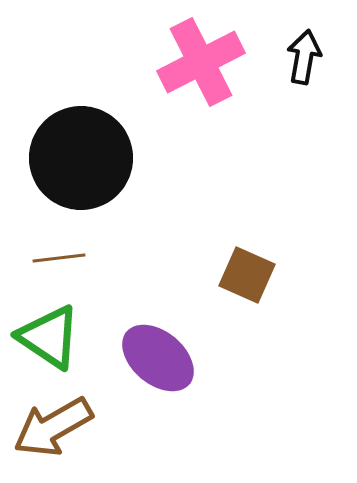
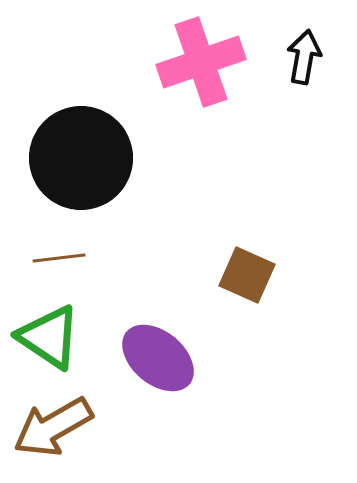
pink cross: rotated 8 degrees clockwise
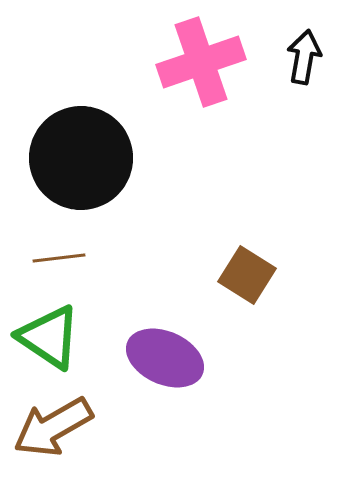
brown square: rotated 8 degrees clockwise
purple ellipse: moved 7 px right; rotated 16 degrees counterclockwise
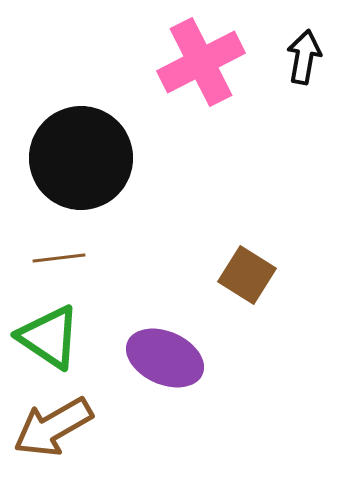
pink cross: rotated 8 degrees counterclockwise
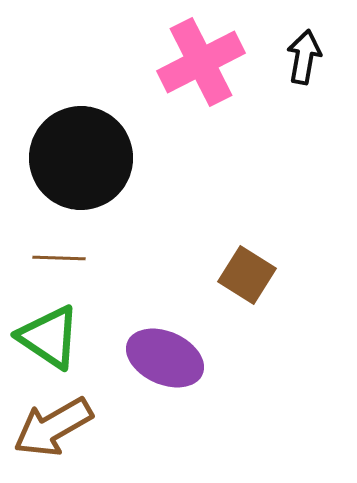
brown line: rotated 9 degrees clockwise
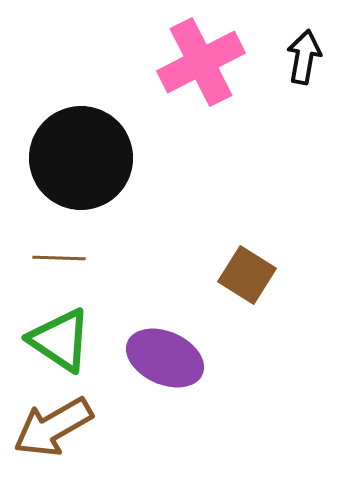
green triangle: moved 11 px right, 3 px down
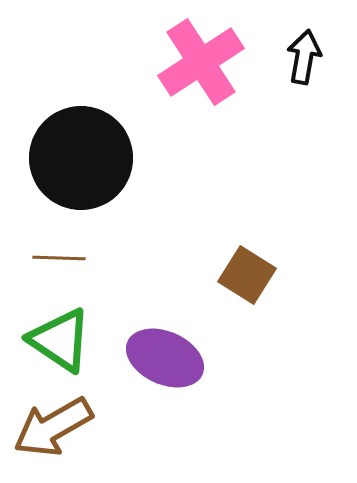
pink cross: rotated 6 degrees counterclockwise
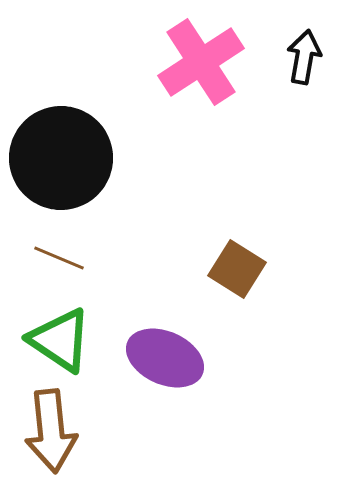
black circle: moved 20 px left
brown line: rotated 21 degrees clockwise
brown square: moved 10 px left, 6 px up
brown arrow: moved 2 px left, 4 px down; rotated 66 degrees counterclockwise
